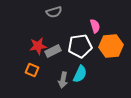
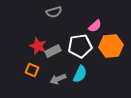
pink semicircle: rotated 64 degrees clockwise
red star: rotated 30 degrees clockwise
gray arrow: moved 5 px left, 1 px up; rotated 56 degrees clockwise
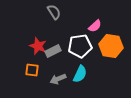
gray semicircle: rotated 105 degrees counterclockwise
orange hexagon: rotated 15 degrees clockwise
orange square: rotated 16 degrees counterclockwise
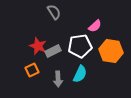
orange hexagon: moved 5 px down
orange square: rotated 32 degrees counterclockwise
gray arrow: rotated 70 degrees counterclockwise
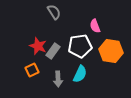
pink semicircle: rotated 112 degrees clockwise
gray rectangle: rotated 28 degrees counterclockwise
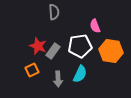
gray semicircle: rotated 28 degrees clockwise
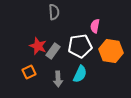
pink semicircle: rotated 32 degrees clockwise
orange square: moved 3 px left, 2 px down
